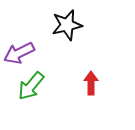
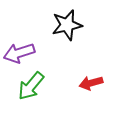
purple arrow: rotated 8 degrees clockwise
red arrow: rotated 105 degrees counterclockwise
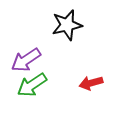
purple arrow: moved 7 px right, 7 px down; rotated 16 degrees counterclockwise
green arrow: moved 1 px right, 1 px up; rotated 16 degrees clockwise
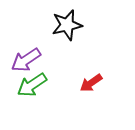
red arrow: rotated 20 degrees counterclockwise
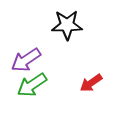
black star: rotated 12 degrees clockwise
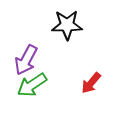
purple arrow: rotated 28 degrees counterclockwise
red arrow: rotated 15 degrees counterclockwise
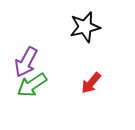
black star: moved 18 px right, 2 px down; rotated 12 degrees counterclockwise
purple arrow: moved 2 px down
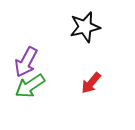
green arrow: moved 2 px left, 1 px down
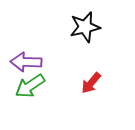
purple arrow: rotated 64 degrees clockwise
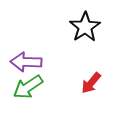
black star: rotated 20 degrees counterclockwise
green arrow: moved 2 px left, 1 px down
